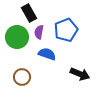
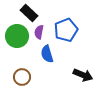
black rectangle: rotated 18 degrees counterclockwise
green circle: moved 1 px up
blue semicircle: rotated 126 degrees counterclockwise
black arrow: moved 3 px right, 1 px down
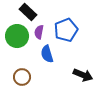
black rectangle: moved 1 px left, 1 px up
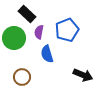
black rectangle: moved 1 px left, 2 px down
blue pentagon: moved 1 px right
green circle: moved 3 px left, 2 px down
